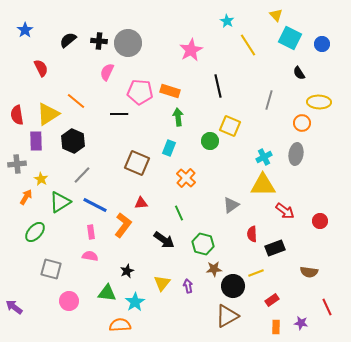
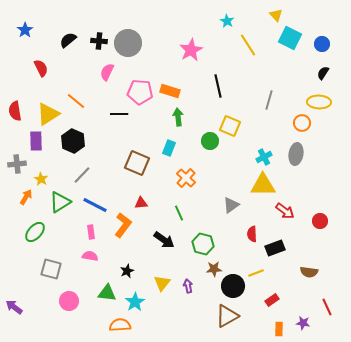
black semicircle at (299, 73): moved 24 px right; rotated 64 degrees clockwise
red semicircle at (17, 115): moved 2 px left, 4 px up
purple star at (301, 323): moved 2 px right
orange rectangle at (276, 327): moved 3 px right, 2 px down
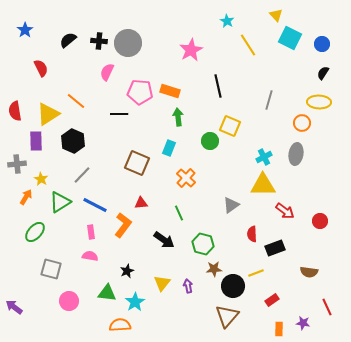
brown triangle at (227, 316): rotated 20 degrees counterclockwise
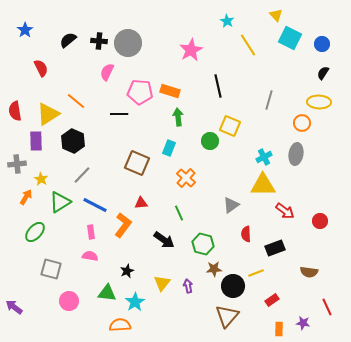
red semicircle at (252, 234): moved 6 px left
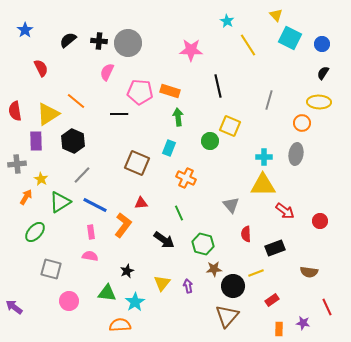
pink star at (191, 50): rotated 30 degrees clockwise
cyan cross at (264, 157): rotated 28 degrees clockwise
orange cross at (186, 178): rotated 18 degrees counterclockwise
gray triangle at (231, 205): rotated 36 degrees counterclockwise
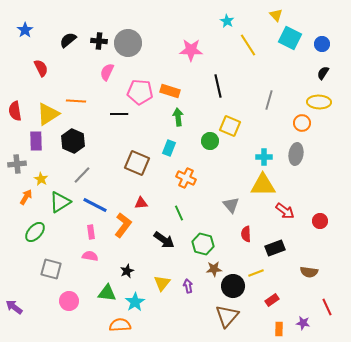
orange line at (76, 101): rotated 36 degrees counterclockwise
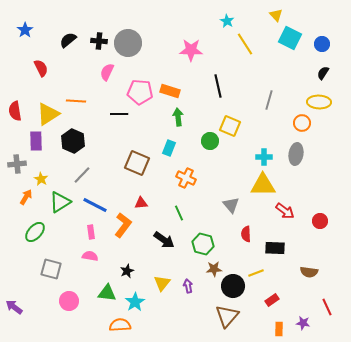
yellow line at (248, 45): moved 3 px left, 1 px up
black rectangle at (275, 248): rotated 24 degrees clockwise
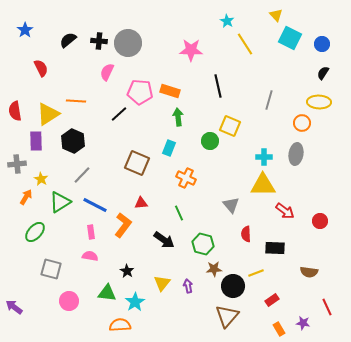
black line at (119, 114): rotated 42 degrees counterclockwise
black star at (127, 271): rotated 16 degrees counterclockwise
orange rectangle at (279, 329): rotated 32 degrees counterclockwise
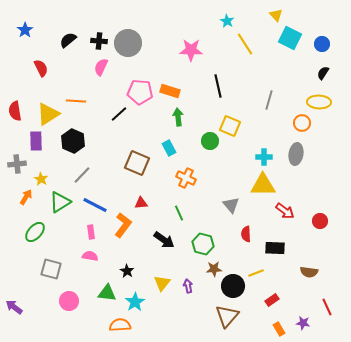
pink semicircle at (107, 72): moved 6 px left, 5 px up
cyan rectangle at (169, 148): rotated 49 degrees counterclockwise
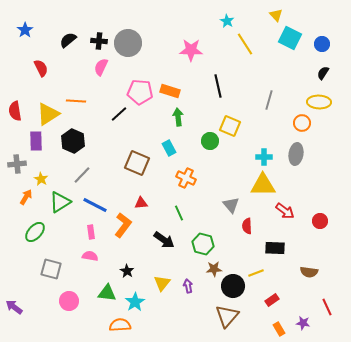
red semicircle at (246, 234): moved 1 px right, 8 px up
